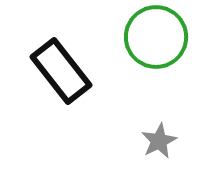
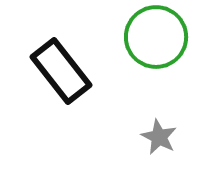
gray star: moved 4 px up; rotated 18 degrees counterclockwise
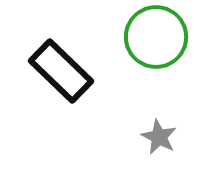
black rectangle: rotated 8 degrees counterclockwise
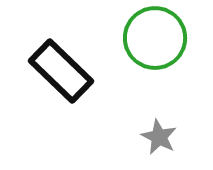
green circle: moved 1 px left, 1 px down
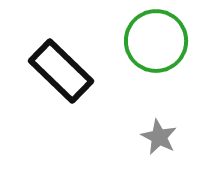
green circle: moved 1 px right, 3 px down
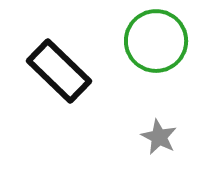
black rectangle: moved 2 px left
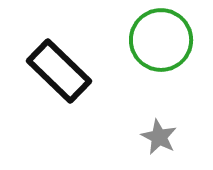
green circle: moved 5 px right, 1 px up
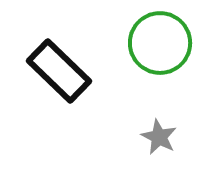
green circle: moved 1 px left, 3 px down
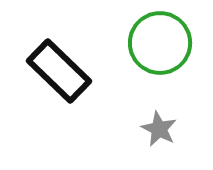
gray star: moved 8 px up
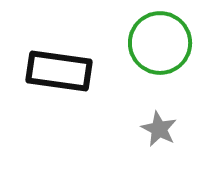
black rectangle: rotated 36 degrees counterclockwise
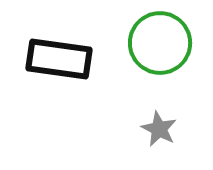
black rectangle: moved 12 px up
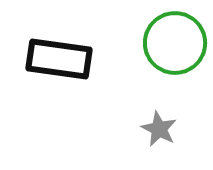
green circle: moved 15 px right
